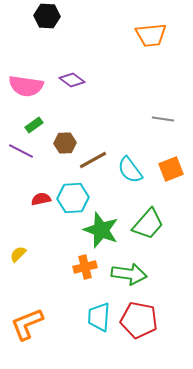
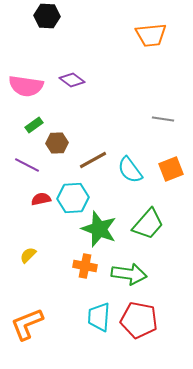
brown hexagon: moved 8 px left
purple line: moved 6 px right, 14 px down
green star: moved 2 px left, 1 px up
yellow semicircle: moved 10 px right, 1 px down
orange cross: moved 1 px up; rotated 25 degrees clockwise
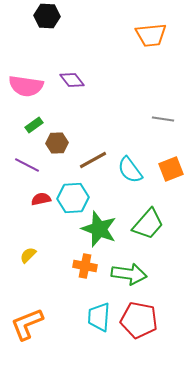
purple diamond: rotated 15 degrees clockwise
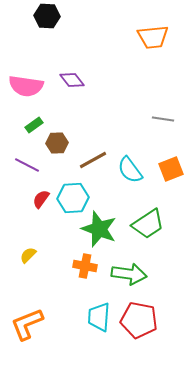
orange trapezoid: moved 2 px right, 2 px down
red semicircle: rotated 42 degrees counterclockwise
green trapezoid: rotated 16 degrees clockwise
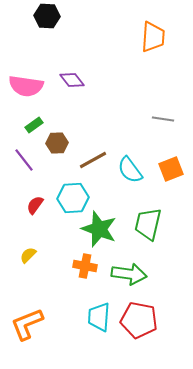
orange trapezoid: rotated 80 degrees counterclockwise
purple line: moved 3 px left, 5 px up; rotated 25 degrees clockwise
red semicircle: moved 6 px left, 6 px down
green trapezoid: rotated 136 degrees clockwise
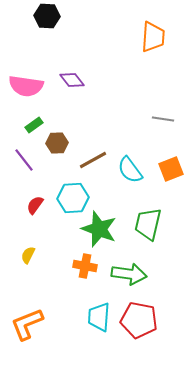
yellow semicircle: rotated 18 degrees counterclockwise
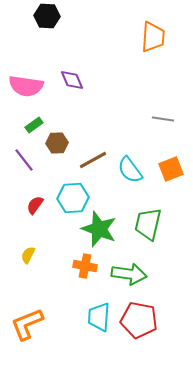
purple diamond: rotated 15 degrees clockwise
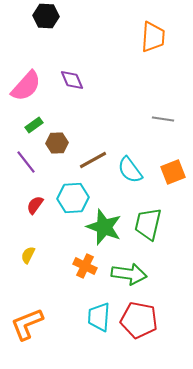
black hexagon: moved 1 px left
pink semicircle: rotated 56 degrees counterclockwise
purple line: moved 2 px right, 2 px down
orange square: moved 2 px right, 3 px down
green star: moved 5 px right, 2 px up
orange cross: rotated 15 degrees clockwise
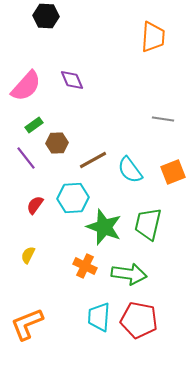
purple line: moved 4 px up
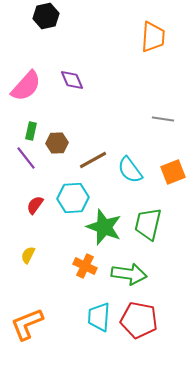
black hexagon: rotated 15 degrees counterclockwise
green rectangle: moved 3 px left, 6 px down; rotated 42 degrees counterclockwise
